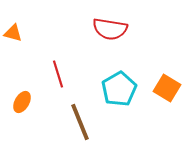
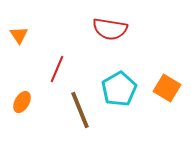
orange triangle: moved 6 px right, 2 px down; rotated 42 degrees clockwise
red line: moved 1 px left, 5 px up; rotated 40 degrees clockwise
brown line: moved 12 px up
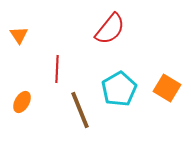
red semicircle: rotated 60 degrees counterclockwise
red line: rotated 20 degrees counterclockwise
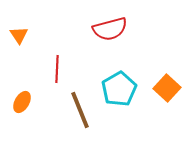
red semicircle: rotated 36 degrees clockwise
orange square: rotated 12 degrees clockwise
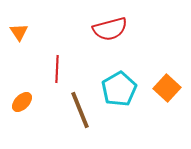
orange triangle: moved 3 px up
orange ellipse: rotated 15 degrees clockwise
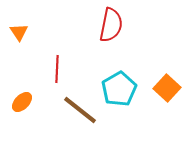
red semicircle: moved 1 px right, 4 px up; rotated 64 degrees counterclockwise
brown line: rotated 30 degrees counterclockwise
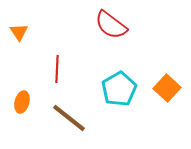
red semicircle: rotated 116 degrees clockwise
orange ellipse: rotated 30 degrees counterclockwise
brown line: moved 11 px left, 8 px down
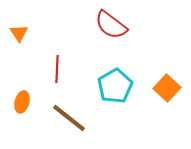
orange triangle: moved 1 px down
cyan pentagon: moved 4 px left, 3 px up
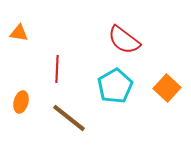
red semicircle: moved 13 px right, 15 px down
orange triangle: rotated 48 degrees counterclockwise
orange ellipse: moved 1 px left
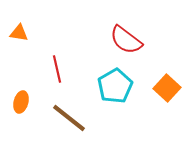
red semicircle: moved 2 px right
red line: rotated 16 degrees counterclockwise
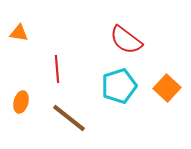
red line: rotated 8 degrees clockwise
cyan pentagon: moved 4 px right; rotated 12 degrees clockwise
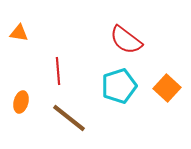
red line: moved 1 px right, 2 px down
